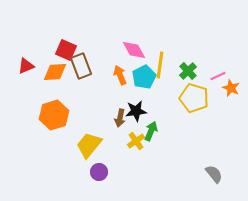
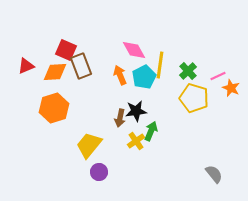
orange hexagon: moved 7 px up
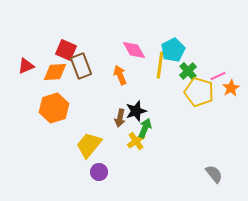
cyan pentagon: moved 29 px right, 27 px up
orange star: rotated 18 degrees clockwise
yellow pentagon: moved 5 px right, 6 px up
black star: rotated 10 degrees counterclockwise
green arrow: moved 6 px left, 3 px up
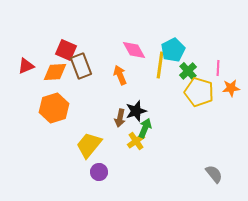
pink line: moved 8 px up; rotated 63 degrees counterclockwise
orange star: rotated 24 degrees clockwise
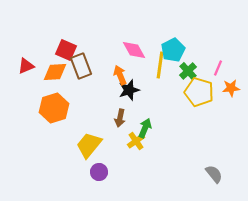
pink line: rotated 21 degrees clockwise
black star: moved 7 px left, 21 px up
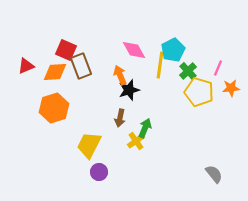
yellow trapezoid: rotated 12 degrees counterclockwise
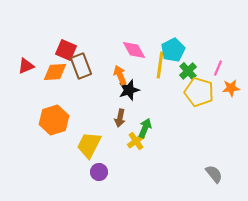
orange hexagon: moved 12 px down
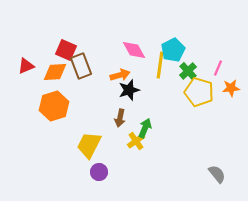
orange arrow: rotated 96 degrees clockwise
orange hexagon: moved 14 px up
gray semicircle: moved 3 px right
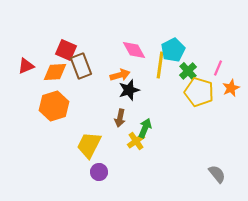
orange star: rotated 18 degrees counterclockwise
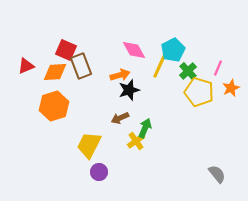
yellow line: rotated 16 degrees clockwise
brown arrow: rotated 54 degrees clockwise
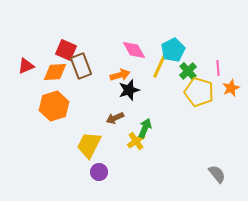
pink line: rotated 28 degrees counterclockwise
brown arrow: moved 5 px left
